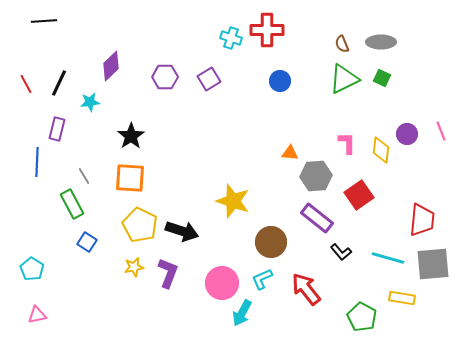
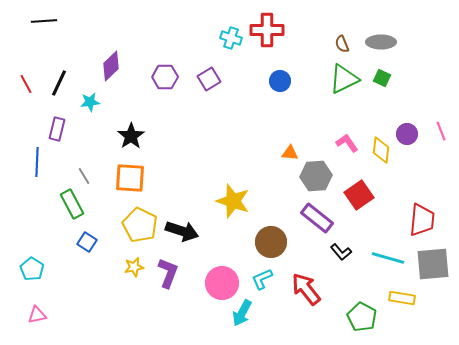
pink L-shape at (347, 143): rotated 35 degrees counterclockwise
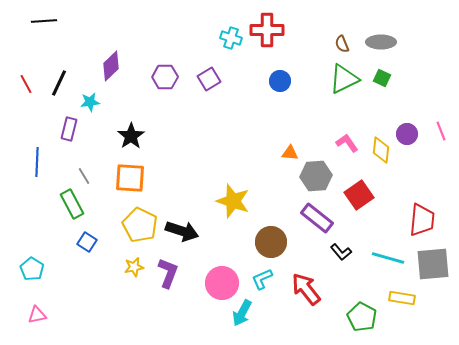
purple rectangle at (57, 129): moved 12 px right
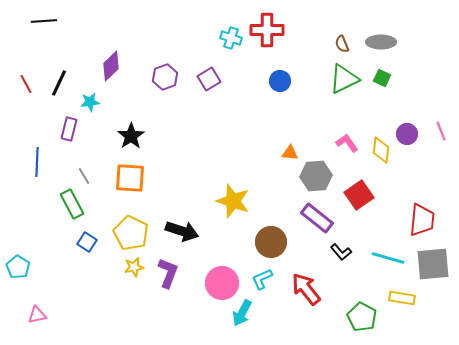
purple hexagon at (165, 77): rotated 20 degrees counterclockwise
yellow pentagon at (140, 225): moved 9 px left, 8 px down
cyan pentagon at (32, 269): moved 14 px left, 2 px up
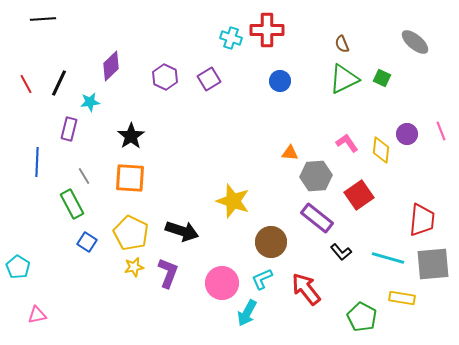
black line at (44, 21): moved 1 px left, 2 px up
gray ellipse at (381, 42): moved 34 px right; rotated 40 degrees clockwise
purple hexagon at (165, 77): rotated 15 degrees counterclockwise
cyan arrow at (242, 313): moved 5 px right
